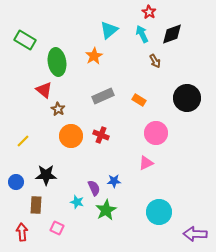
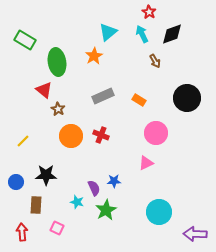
cyan triangle: moved 1 px left, 2 px down
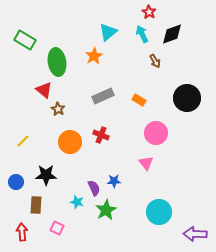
orange circle: moved 1 px left, 6 px down
pink triangle: rotated 42 degrees counterclockwise
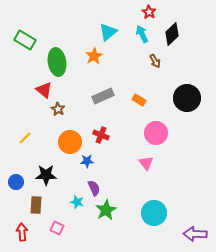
black diamond: rotated 25 degrees counterclockwise
yellow line: moved 2 px right, 3 px up
blue star: moved 27 px left, 20 px up
cyan circle: moved 5 px left, 1 px down
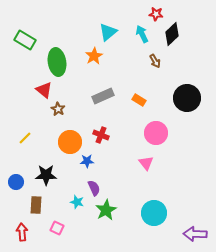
red star: moved 7 px right, 2 px down; rotated 24 degrees counterclockwise
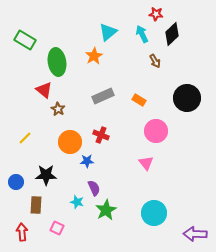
pink circle: moved 2 px up
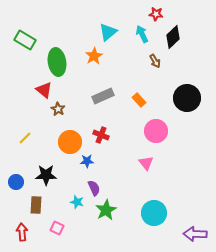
black diamond: moved 1 px right, 3 px down
orange rectangle: rotated 16 degrees clockwise
